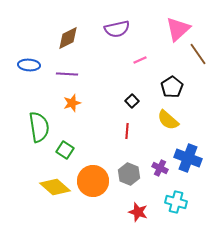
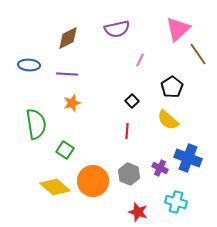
pink line: rotated 40 degrees counterclockwise
green semicircle: moved 3 px left, 3 px up
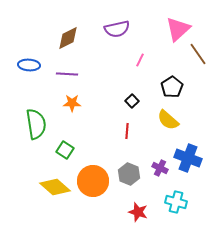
orange star: rotated 18 degrees clockwise
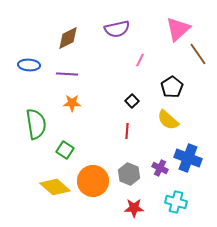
red star: moved 4 px left, 4 px up; rotated 18 degrees counterclockwise
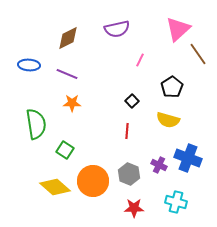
purple line: rotated 20 degrees clockwise
yellow semicircle: rotated 25 degrees counterclockwise
purple cross: moved 1 px left, 3 px up
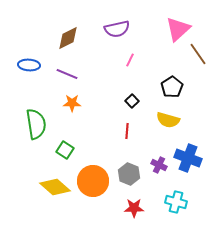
pink line: moved 10 px left
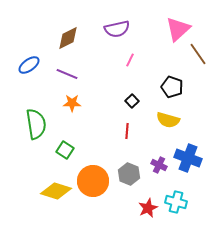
blue ellipse: rotated 40 degrees counterclockwise
black pentagon: rotated 20 degrees counterclockwise
yellow diamond: moved 1 px right, 4 px down; rotated 24 degrees counterclockwise
red star: moved 14 px right; rotated 24 degrees counterclockwise
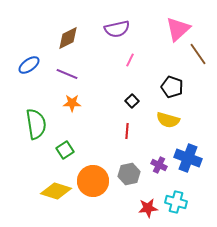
green square: rotated 24 degrees clockwise
gray hexagon: rotated 25 degrees clockwise
red star: rotated 18 degrees clockwise
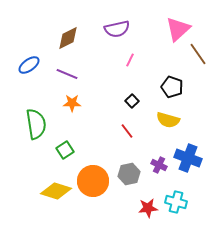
red line: rotated 42 degrees counterclockwise
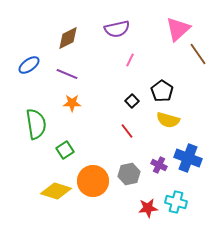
black pentagon: moved 10 px left, 4 px down; rotated 15 degrees clockwise
